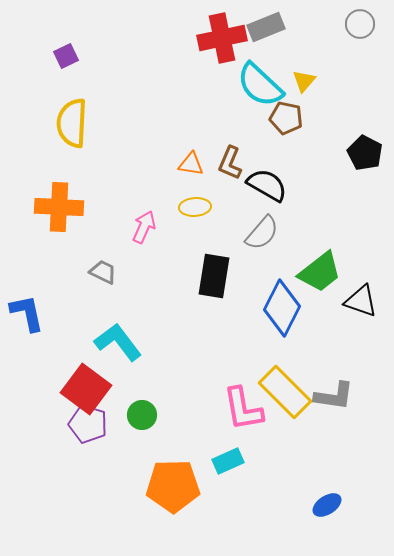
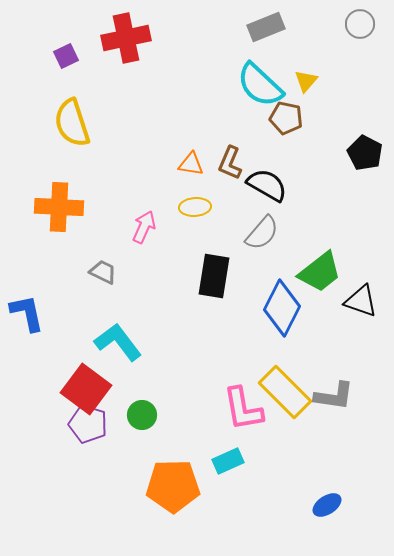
red cross: moved 96 px left
yellow triangle: moved 2 px right
yellow semicircle: rotated 21 degrees counterclockwise
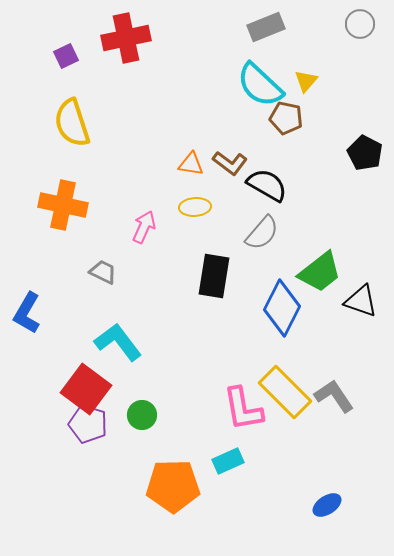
brown L-shape: rotated 76 degrees counterclockwise
orange cross: moved 4 px right, 2 px up; rotated 9 degrees clockwise
blue L-shape: rotated 138 degrees counterclockwise
gray L-shape: rotated 132 degrees counterclockwise
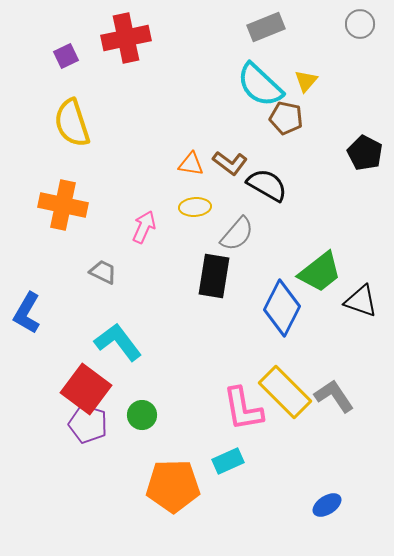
gray semicircle: moved 25 px left, 1 px down
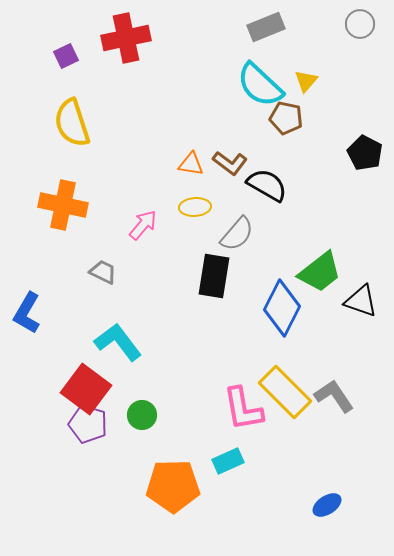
pink arrow: moved 1 px left, 2 px up; rotated 16 degrees clockwise
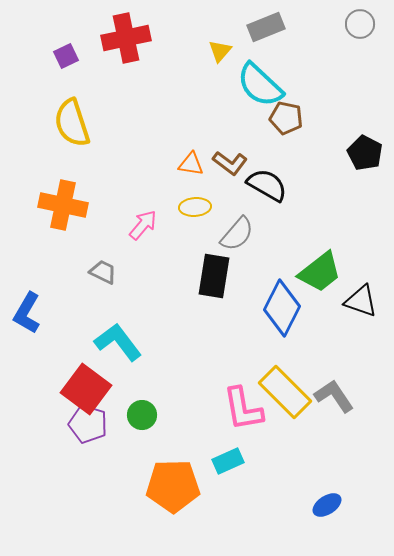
yellow triangle: moved 86 px left, 30 px up
